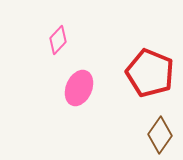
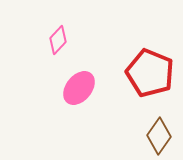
pink ellipse: rotated 16 degrees clockwise
brown diamond: moved 1 px left, 1 px down
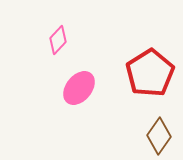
red pentagon: rotated 18 degrees clockwise
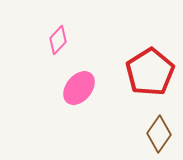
red pentagon: moved 1 px up
brown diamond: moved 2 px up
